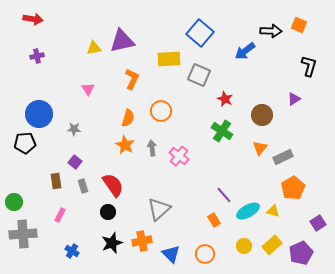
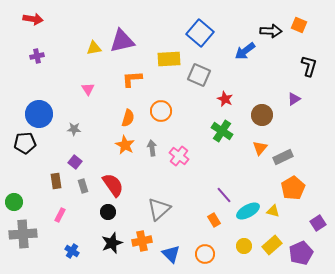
orange L-shape at (132, 79): rotated 120 degrees counterclockwise
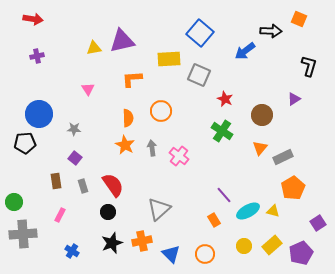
orange square at (299, 25): moved 6 px up
orange semicircle at (128, 118): rotated 18 degrees counterclockwise
purple square at (75, 162): moved 4 px up
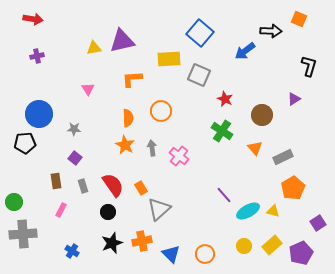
orange triangle at (260, 148): moved 5 px left; rotated 21 degrees counterclockwise
pink rectangle at (60, 215): moved 1 px right, 5 px up
orange rectangle at (214, 220): moved 73 px left, 32 px up
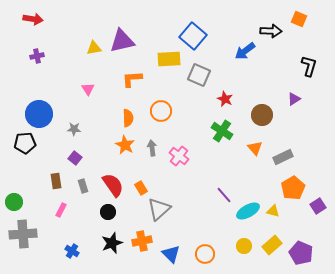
blue square at (200, 33): moved 7 px left, 3 px down
purple square at (318, 223): moved 17 px up
purple pentagon at (301, 253): rotated 25 degrees counterclockwise
